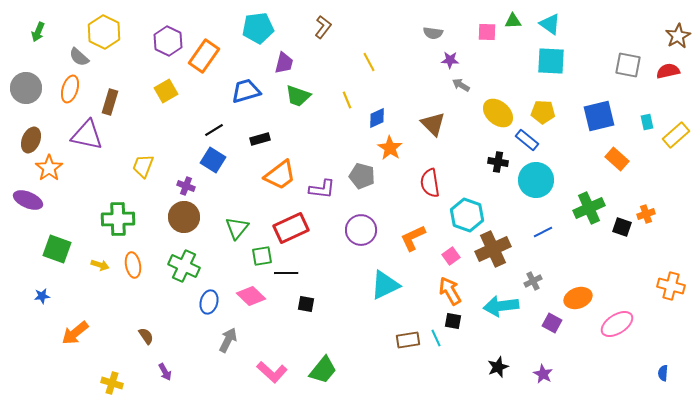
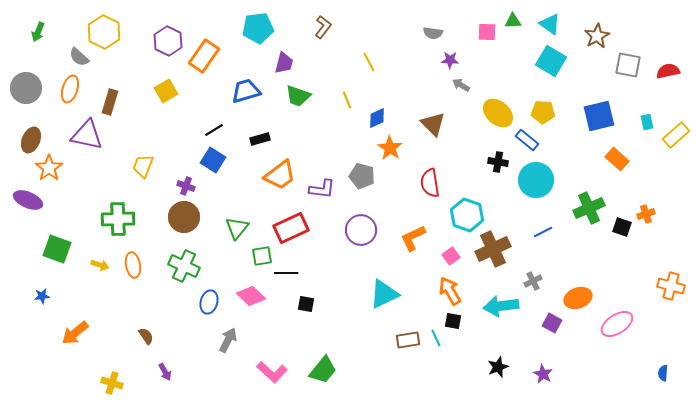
brown star at (678, 36): moved 81 px left
cyan square at (551, 61): rotated 28 degrees clockwise
cyan triangle at (385, 285): moved 1 px left, 9 px down
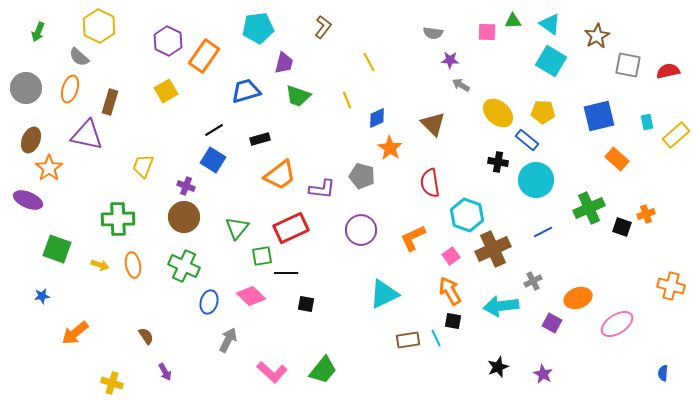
yellow hexagon at (104, 32): moved 5 px left, 6 px up
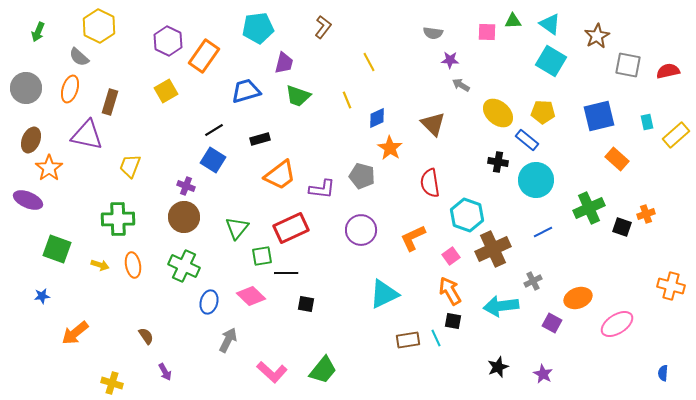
yellow trapezoid at (143, 166): moved 13 px left
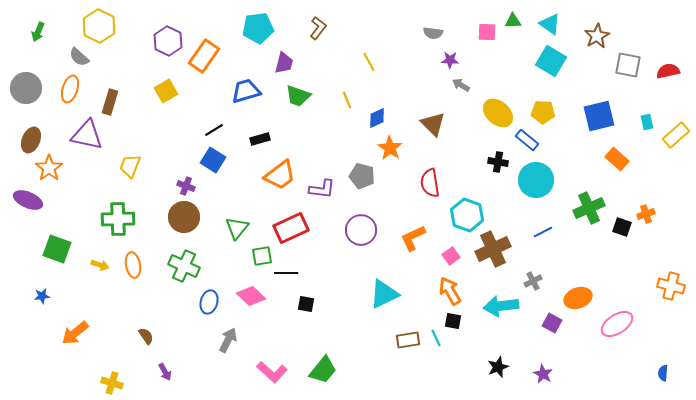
brown L-shape at (323, 27): moved 5 px left, 1 px down
